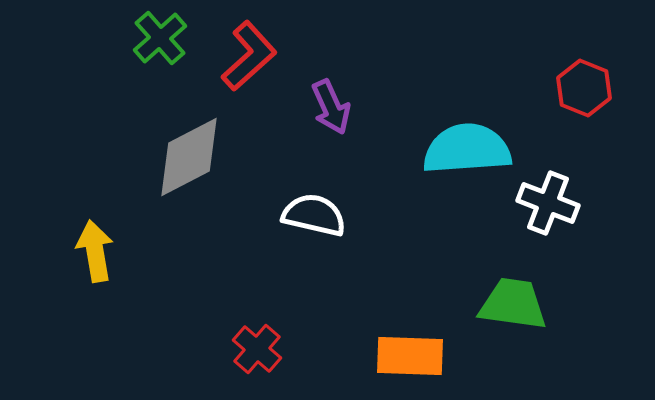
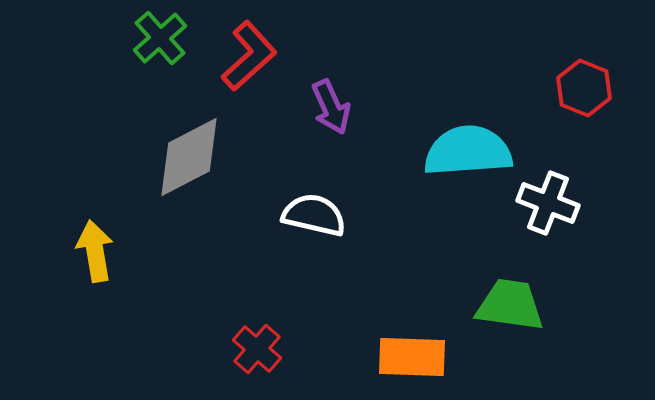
cyan semicircle: moved 1 px right, 2 px down
green trapezoid: moved 3 px left, 1 px down
orange rectangle: moved 2 px right, 1 px down
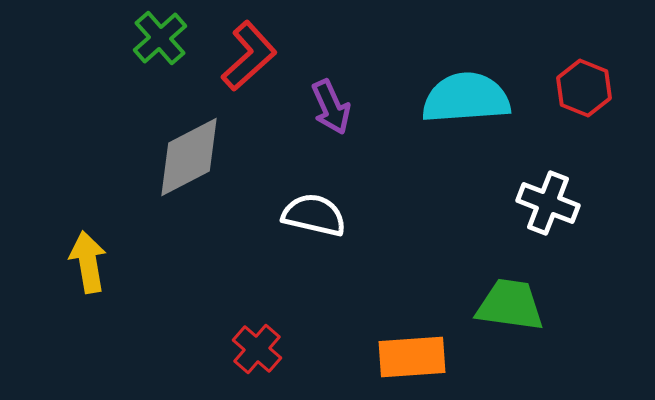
cyan semicircle: moved 2 px left, 53 px up
yellow arrow: moved 7 px left, 11 px down
orange rectangle: rotated 6 degrees counterclockwise
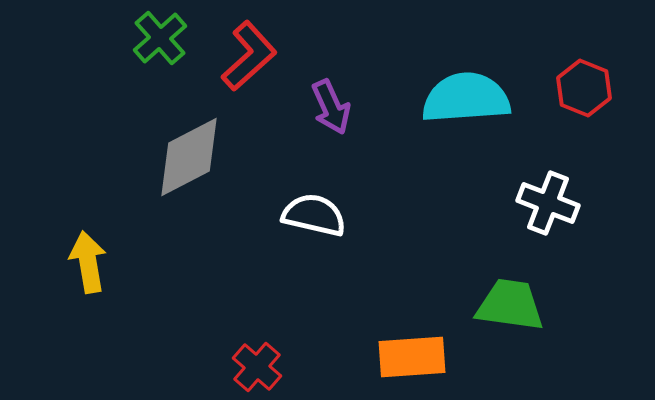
red cross: moved 18 px down
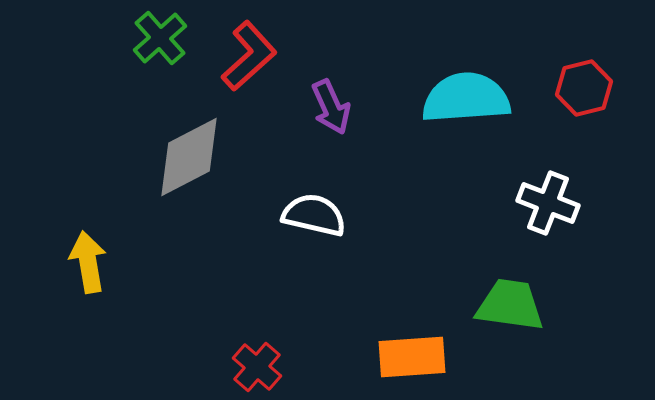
red hexagon: rotated 24 degrees clockwise
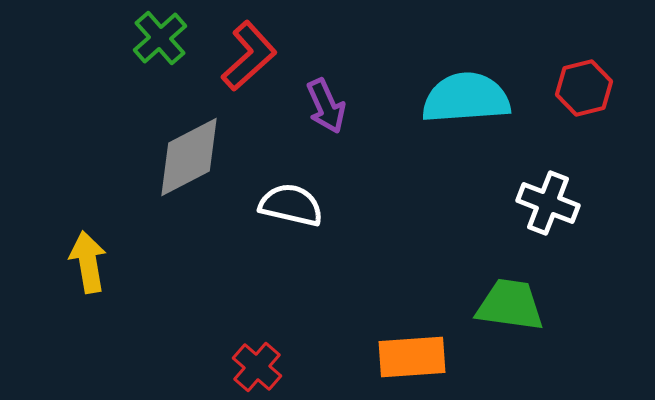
purple arrow: moved 5 px left, 1 px up
white semicircle: moved 23 px left, 10 px up
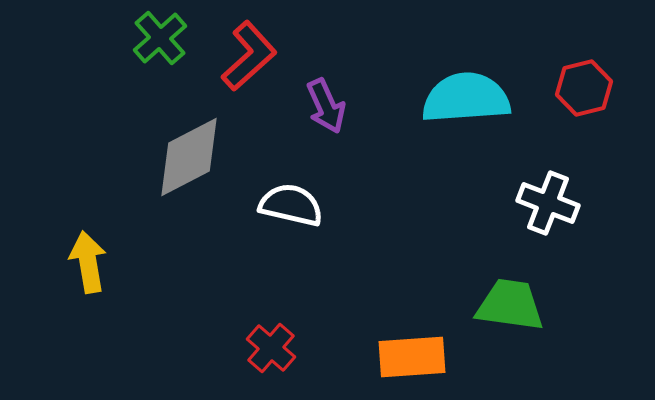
red cross: moved 14 px right, 19 px up
